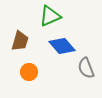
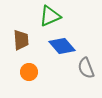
brown trapezoid: moved 1 px right, 1 px up; rotated 20 degrees counterclockwise
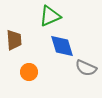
brown trapezoid: moved 7 px left
blue diamond: rotated 24 degrees clockwise
gray semicircle: rotated 45 degrees counterclockwise
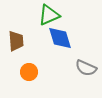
green triangle: moved 1 px left, 1 px up
brown trapezoid: moved 2 px right, 1 px down
blue diamond: moved 2 px left, 8 px up
